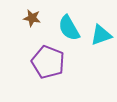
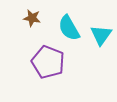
cyan triangle: rotated 35 degrees counterclockwise
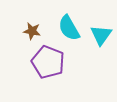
brown star: moved 13 px down
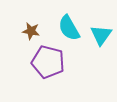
brown star: moved 1 px left
purple pentagon: rotated 8 degrees counterclockwise
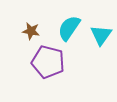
cyan semicircle: rotated 64 degrees clockwise
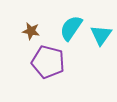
cyan semicircle: moved 2 px right
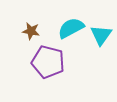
cyan semicircle: rotated 28 degrees clockwise
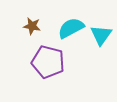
brown star: moved 1 px right, 5 px up
